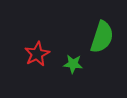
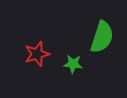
red star: rotated 10 degrees clockwise
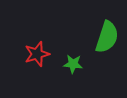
green semicircle: moved 5 px right
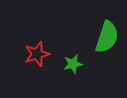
green star: rotated 18 degrees counterclockwise
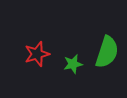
green semicircle: moved 15 px down
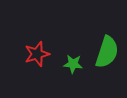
green star: rotated 18 degrees clockwise
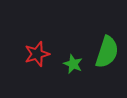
green star: rotated 18 degrees clockwise
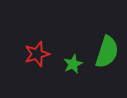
green star: rotated 24 degrees clockwise
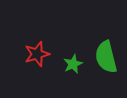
green semicircle: moved 1 px left, 5 px down; rotated 148 degrees clockwise
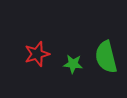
green star: rotated 30 degrees clockwise
